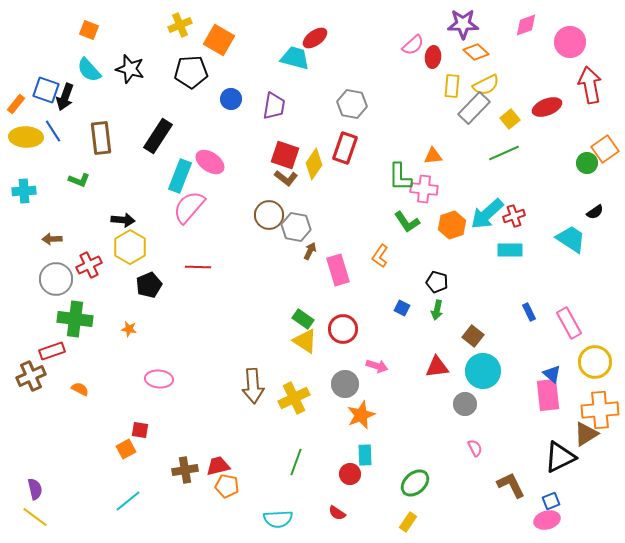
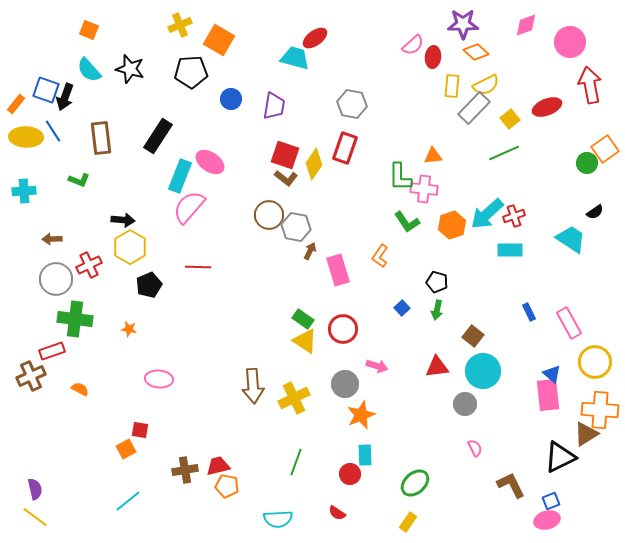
blue square at (402, 308): rotated 21 degrees clockwise
orange cross at (600, 410): rotated 9 degrees clockwise
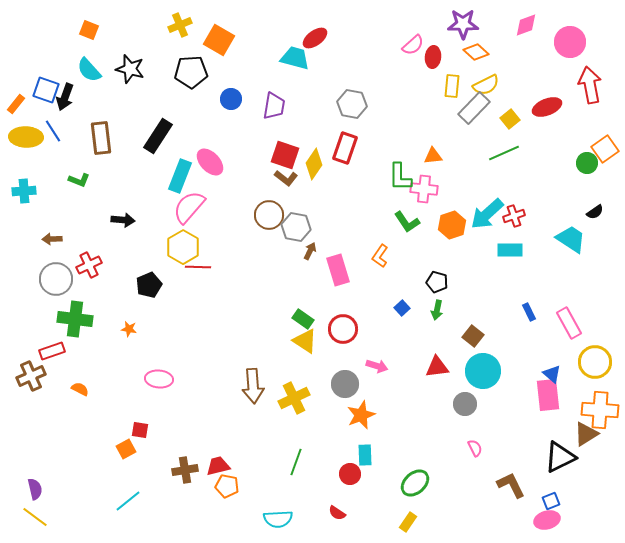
pink ellipse at (210, 162): rotated 12 degrees clockwise
yellow hexagon at (130, 247): moved 53 px right
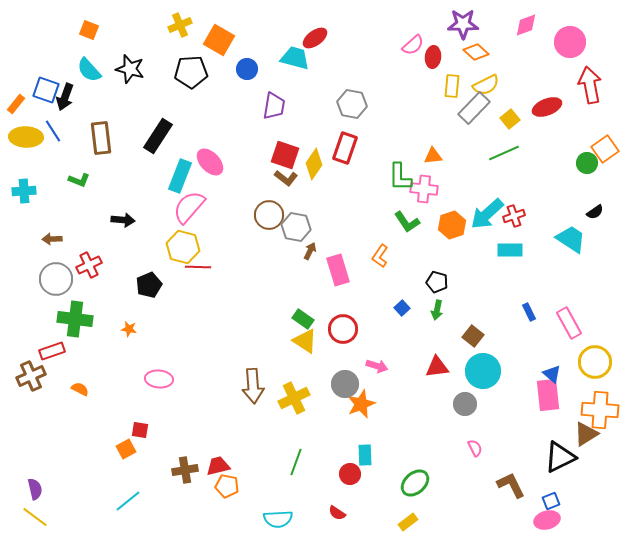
blue circle at (231, 99): moved 16 px right, 30 px up
yellow hexagon at (183, 247): rotated 16 degrees counterclockwise
orange star at (361, 415): moved 11 px up
yellow rectangle at (408, 522): rotated 18 degrees clockwise
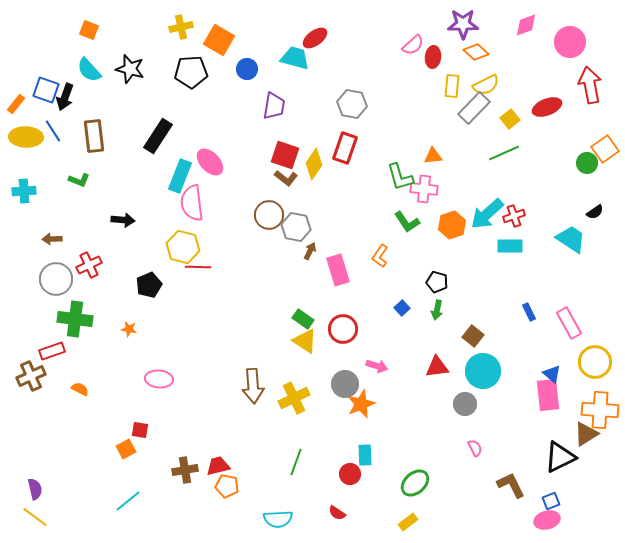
yellow cross at (180, 25): moved 1 px right, 2 px down; rotated 10 degrees clockwise
brown rectangle at (101, 138): moved 7 px left, 2 px up
green L-shape at (400, 177): rotated 16 degrees counterclockwise
pink semicircle at (189, 207): moved 3 px right, 4 px up; rotated 48 degrees counterclockwise
cyan rectangle at (510, 250): moved 4 px up
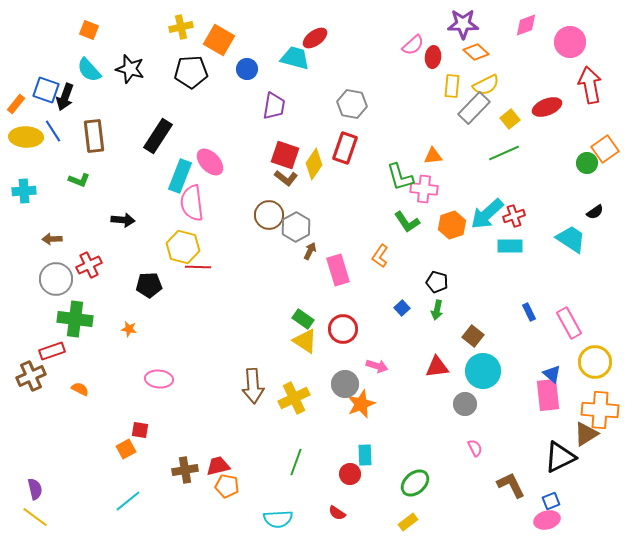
gray hexagon at (296, 227): rotated 20 degrees clockwise
black pentagon at (149, 285): rotated 20 degrees clockwise
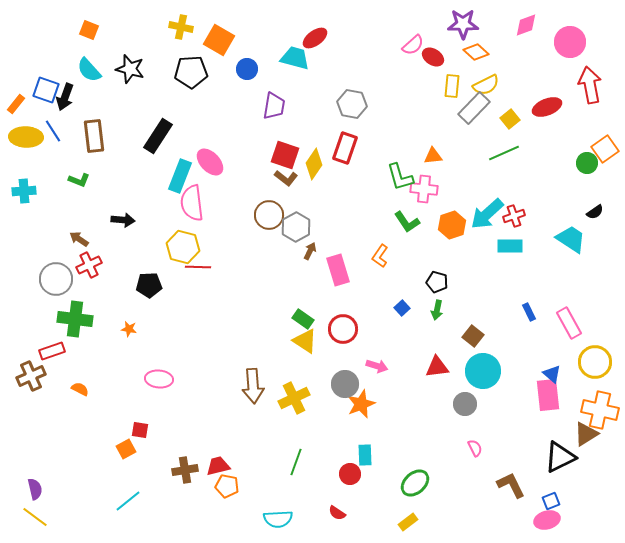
yellow cross at (181, 27): rotated 25 degrees clockwise
red ellipse at (433, 57): rotated 65 degrees counterclockwise
brown arrow at (52, 239): moved 27 px right; rotated 36 degrees clockwise
orange cross at (600, 410): rotated 9 degrees clockwise
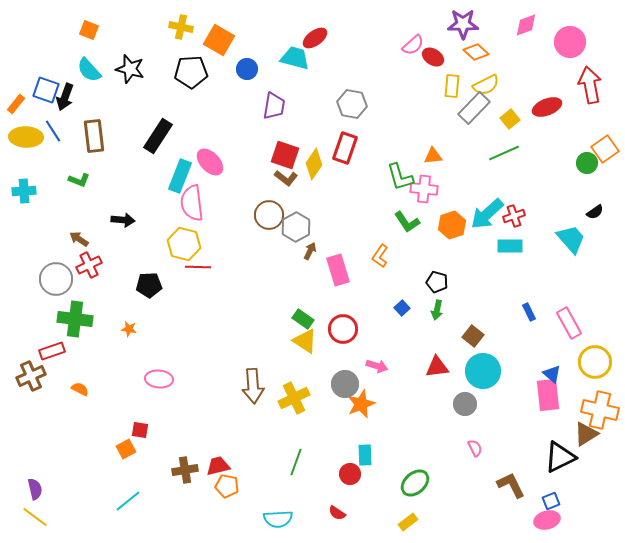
cyan trapezoid at (571, 239): rotated 16 degrees clockwise
yellow hexagon at (183, 247): moved 1 px right, 3 px up
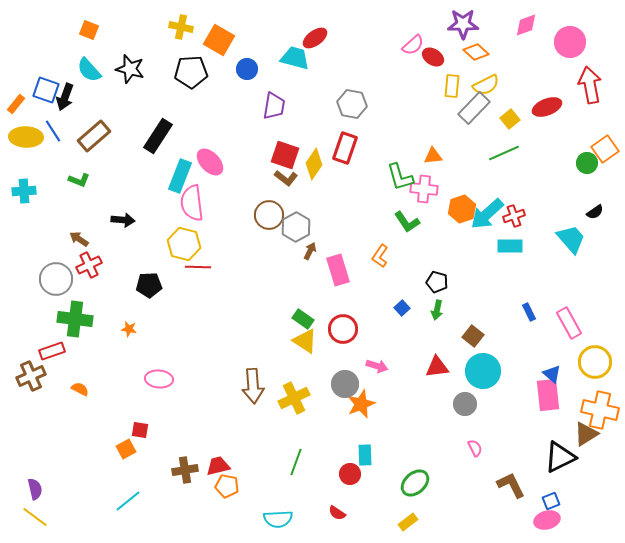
brown rectangle at (94, 136): rotated 56 degrees clockwise
orange hexagon at (452, 225): moved 10 px right, 16 px up
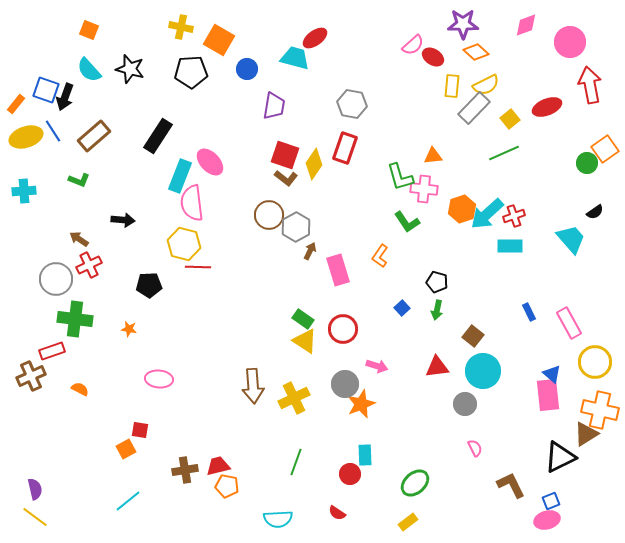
yellow ellipse at (26, 137): rotated 20 degrees counterclockwise
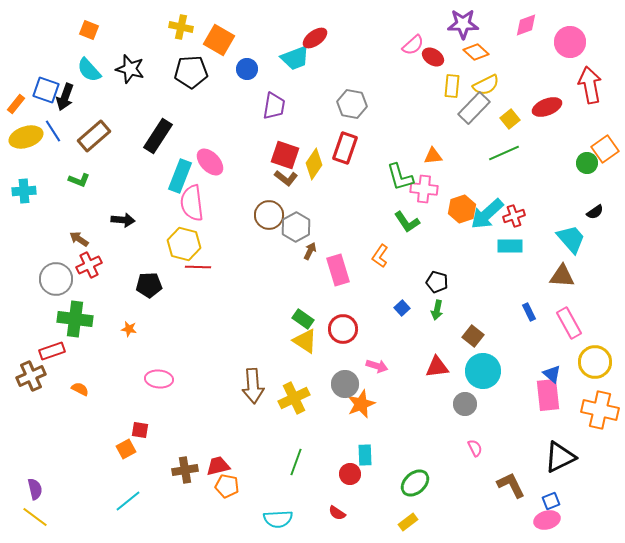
cyan trapezoid at (295, 58): rotated 144 degrees clockwise
brown triangle at (586, 434): moved 24 px left, 158 px up; rotated 36 degrees clockwise
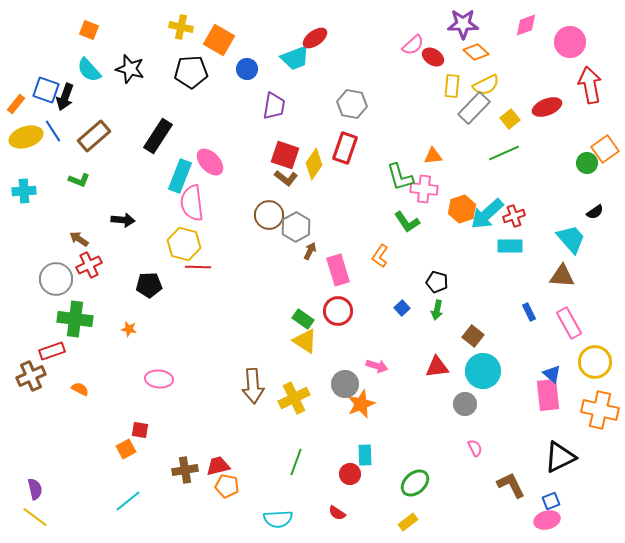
red circle at (343, 329): moved 5 px left, 18 px up
